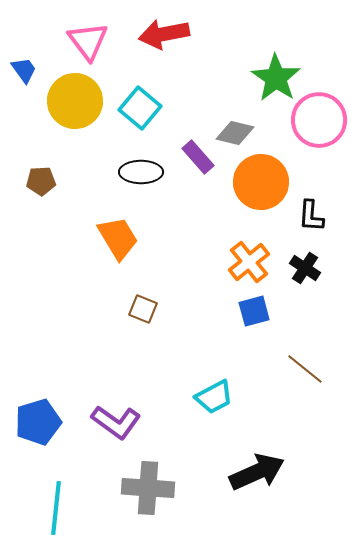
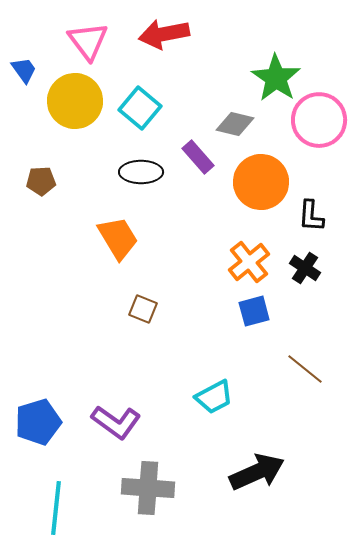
gray diamond: moved 9 px up
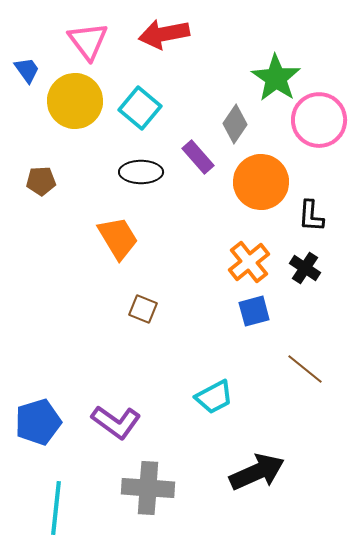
blue trapezoid: moved 3 px right
gray diamond: rotated 69 degrees counterclockwise
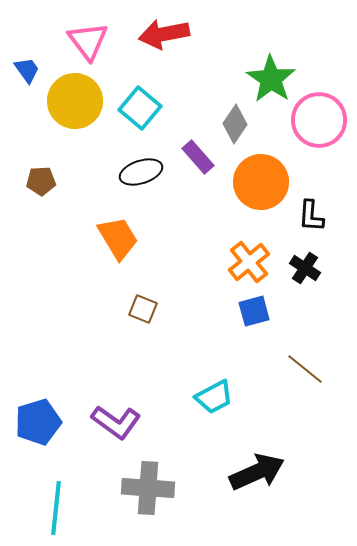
green star: moved 5 px left, 1 px down
black ellipse: rotated 18 degrees counterclockwise
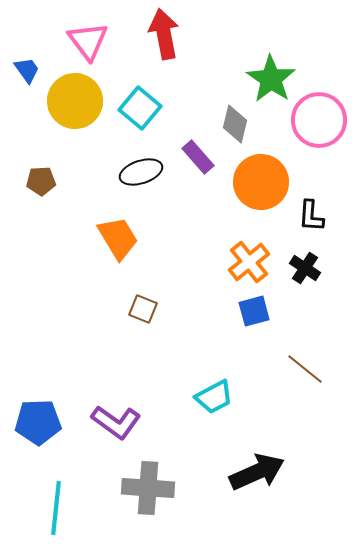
red arrow: rotated 90 degrees clockwise
gray diamond: rotated 21 degrees counterclockwise
blue pentagon: rotated 15 degrees clockwise
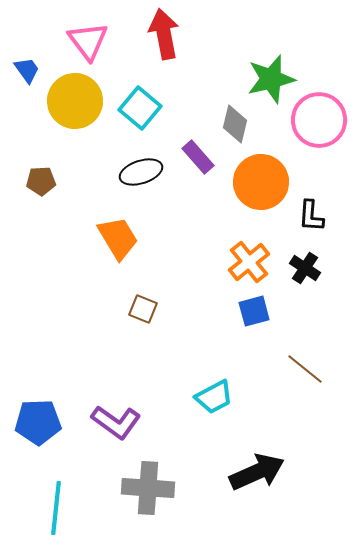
green star: rotated 24 degrees clockwise
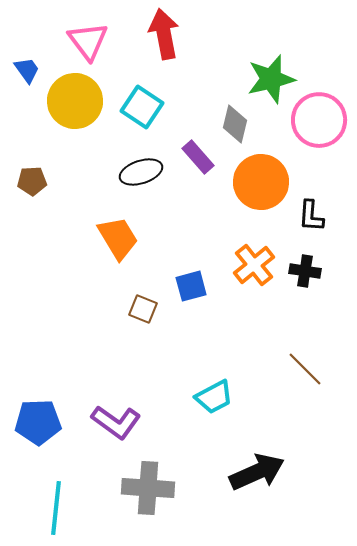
cyan square: moved 2 px right, 1 px up; rotated 6 degrees counterclockwise
brown pentagon: moved 9 px left
orange cross: moved 5 px right, 3 px down
black cross: moved 3 px down; rotated 24 degrees counterclockwise
blue square: moved 63 px left, 25 px up
brown line: rotated 6 degrees clockwise
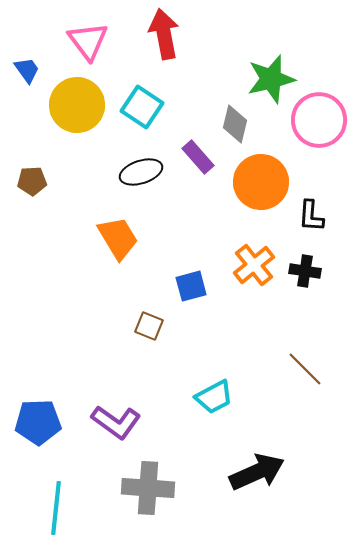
yellow circle: moved 2 px right, 4 px down
brown square: moved 6 px right, 17 px down
